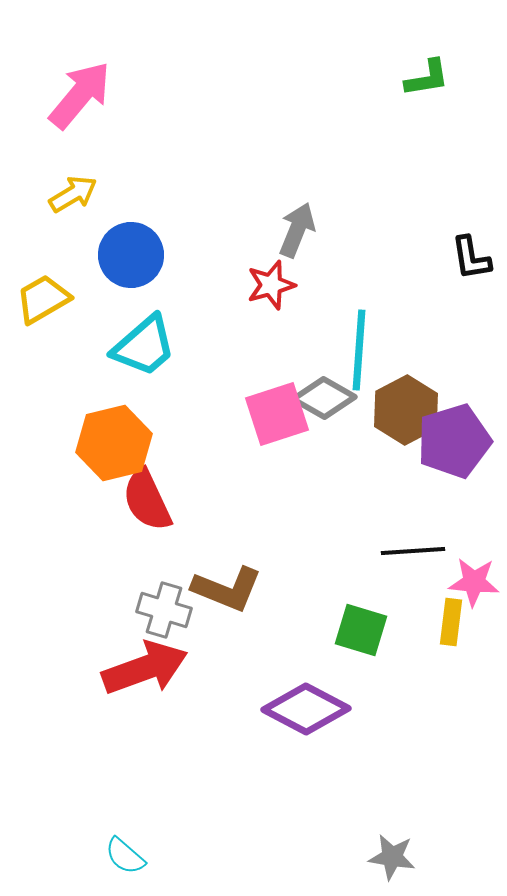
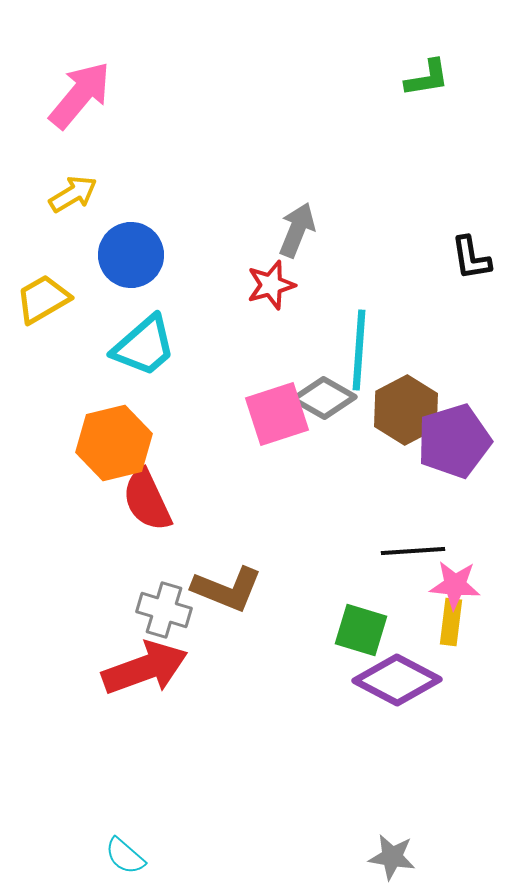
pink star: moved 19 px left, 3 px down
purple diamond: moved 91 px right, 29 px up
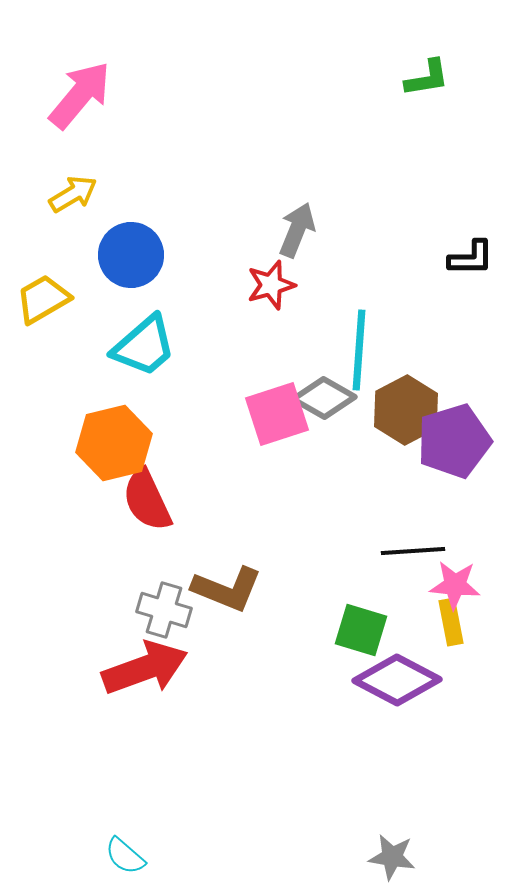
black L-shape: rotated 81 degrees counterclockwise
yellow rectangle: rotated 18 degrees counterclockwise
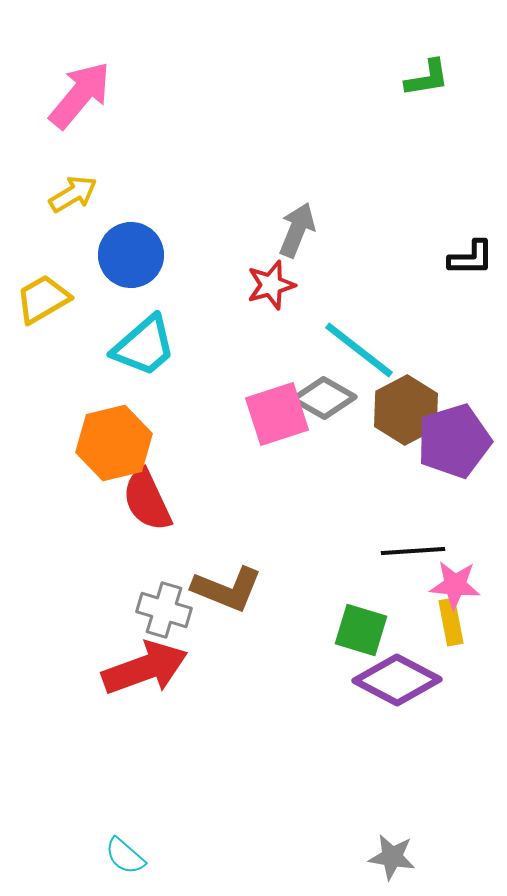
cyan line: rotated 56 degrees counterclockwise
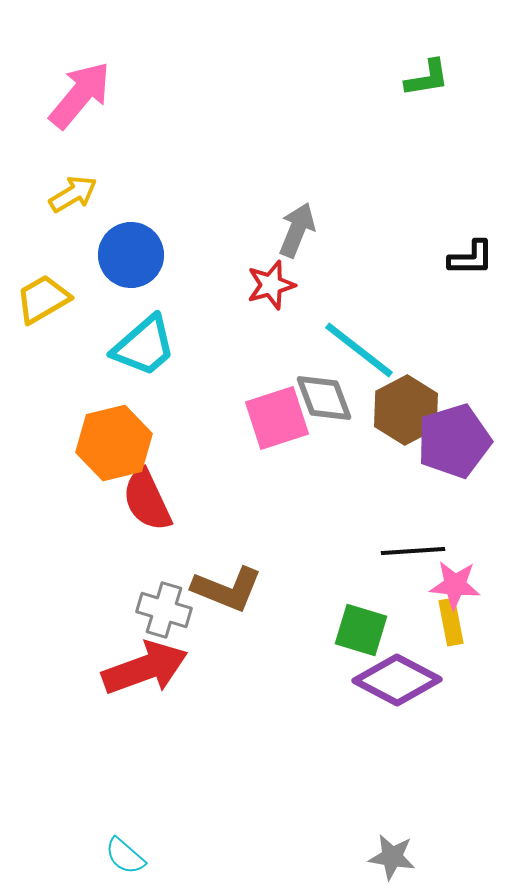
gray diamond: rotated 40 degrees clockwise
pink square: moved 4 px down
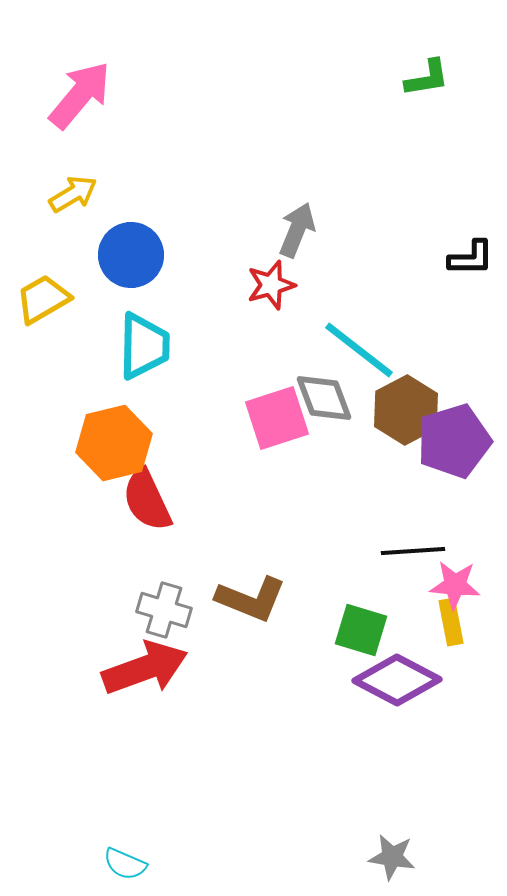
cyan trapezoid: rotated 48 degrees counterclockwise
brown L-shape: moved 24 px right, 10 px down
cyan semicircle: moved 8 px down; rotated 18 degrees counterclockwise
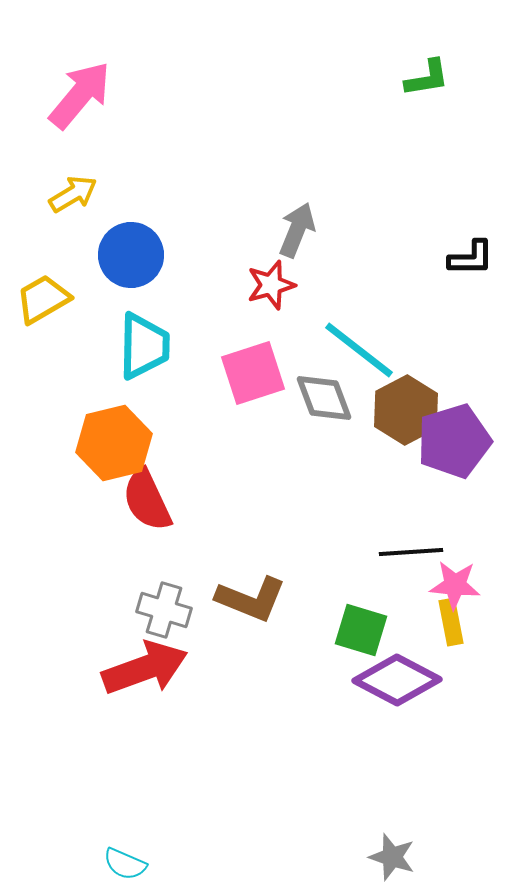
pink square: moved 24 px left, 45 px up
black line: moved 2 px left, 1 px down
gray star: rotated 9 degrees clockwise
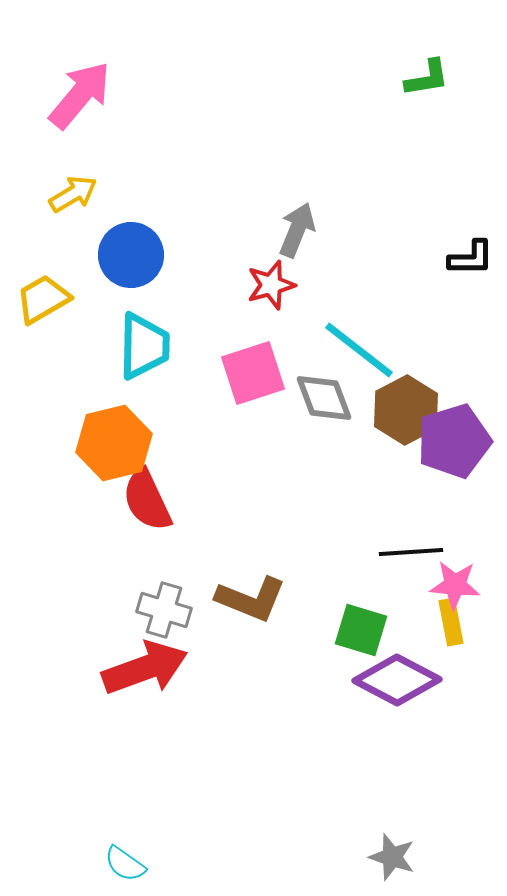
cyan semicircle: rotated 12 degrees clockwise
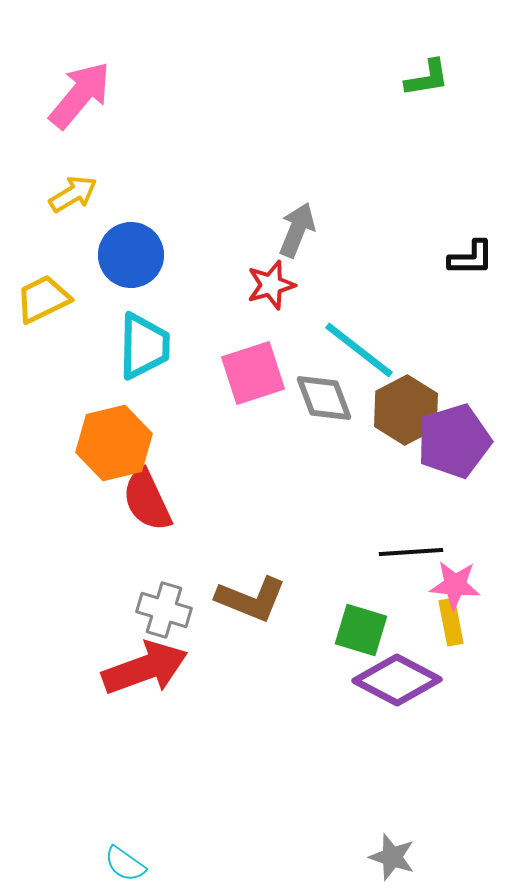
yellow trapezoid: rotated 4 degrees clockwise
